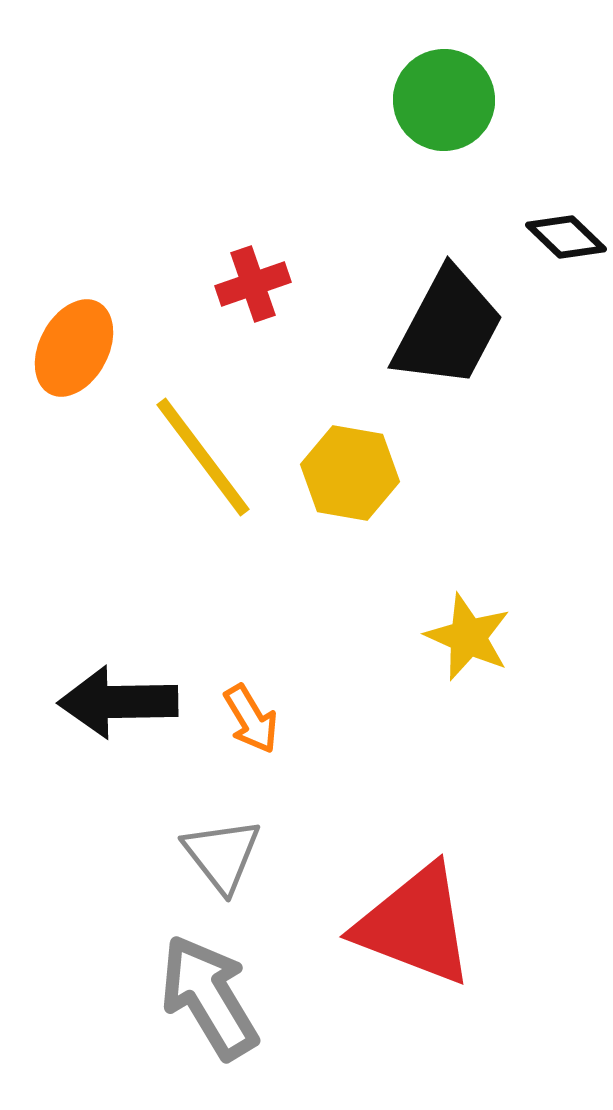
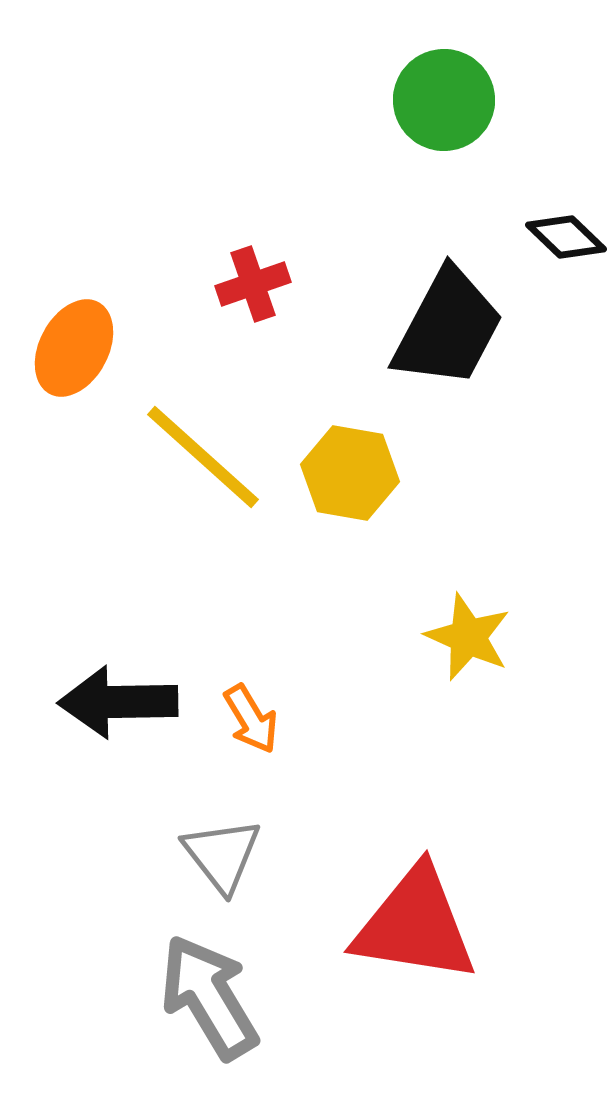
yellow line: rotated 11 degrees counterclockwise
red triangle: rotated 12 degrees counterclockwise
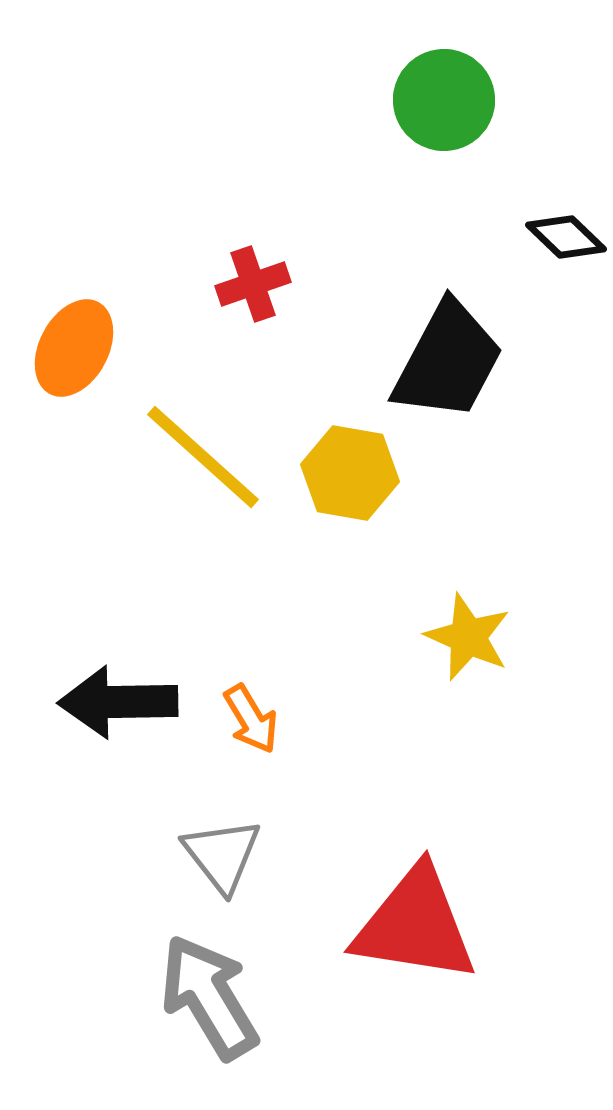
black trapezoid: moved 33 px down
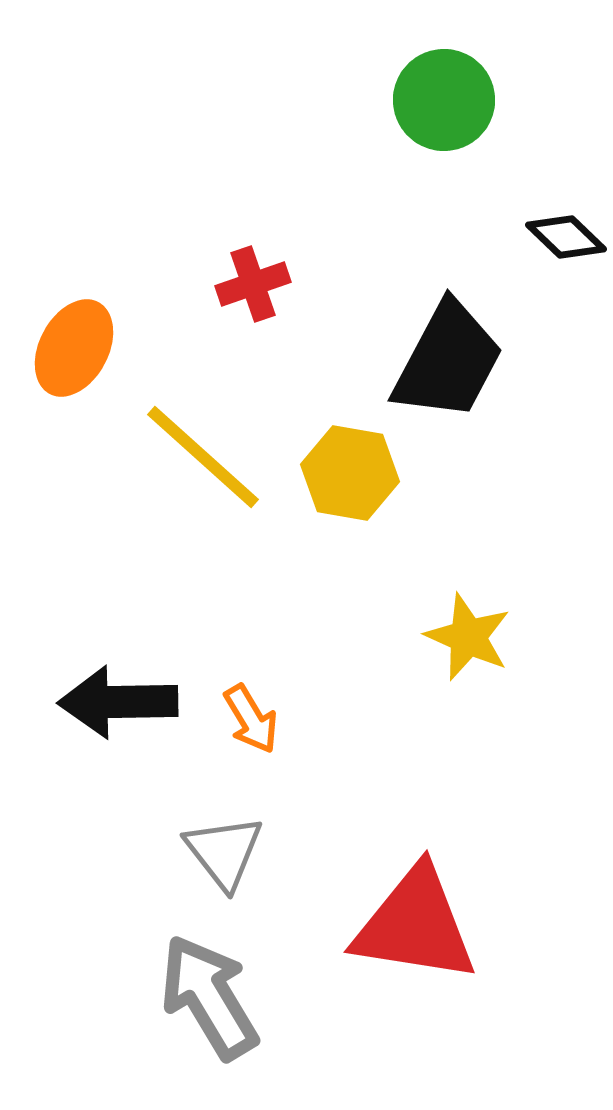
gray triangle: moved 2 px right, 3 px up
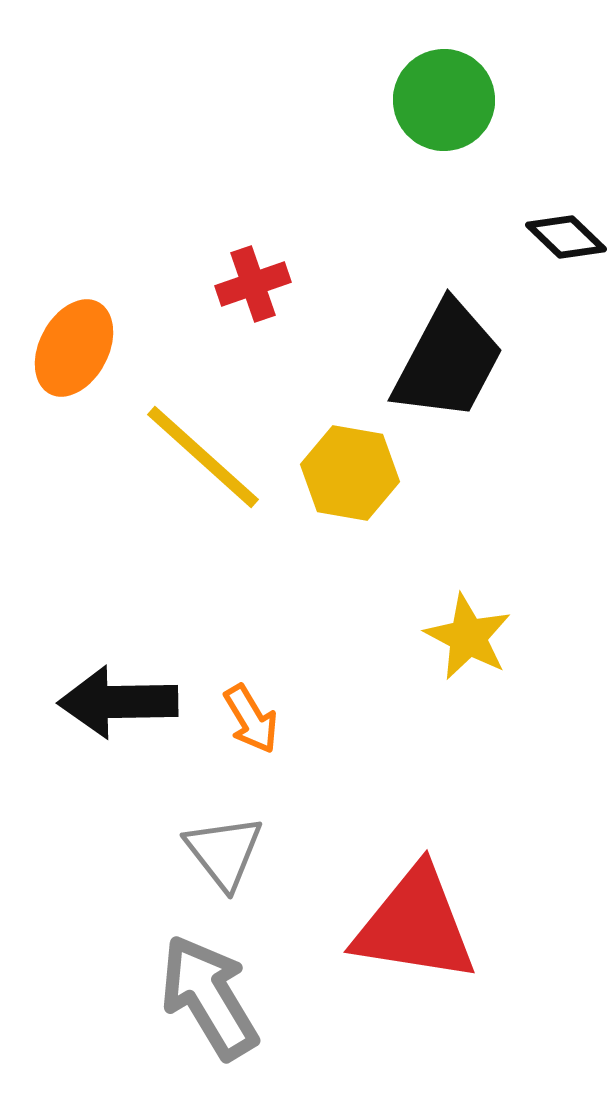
yellow star: rotated 4 degrees clockwise
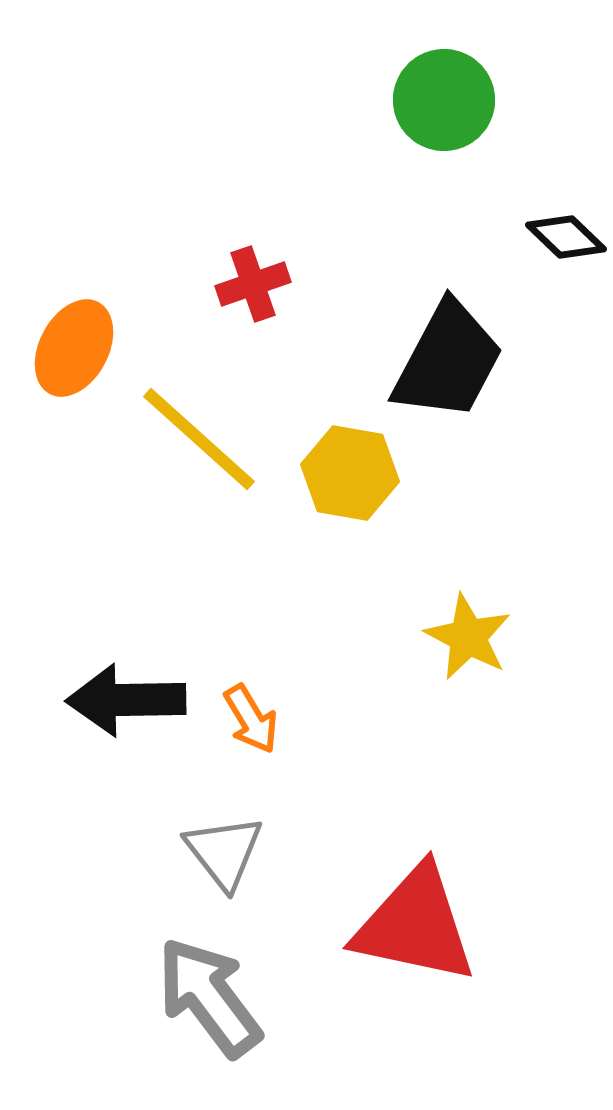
yellow line: moved 4 px left, 18 px up
black arrow: moved 8 px right, 2 px up
red triangle: rotated 3 degrees clockwise
gray arrow: rotated 6 degrees counterclockwise
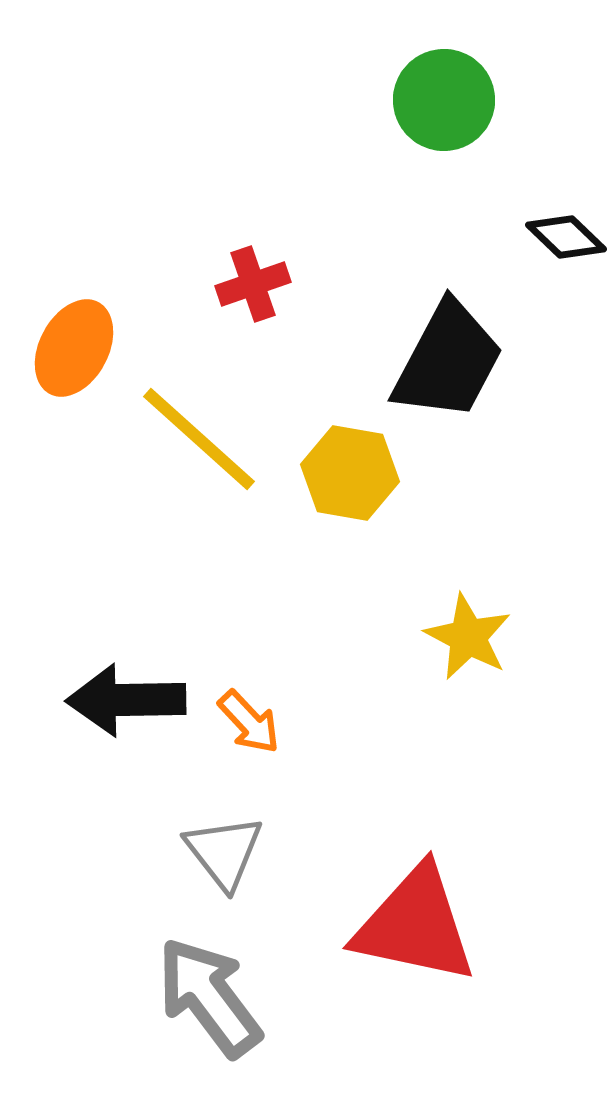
orange arrow: moved 2 px left, 3 px down; rotated 12 degrees counterclockwise
